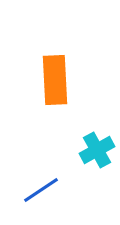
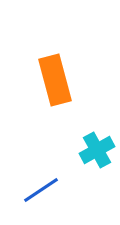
orange rectangle: rotated 12 degrees counterclockwise
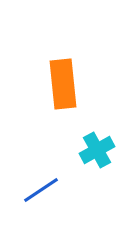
orange rectangle: moved 8 px right, 4 px down; rotated 9 degrees clockwise
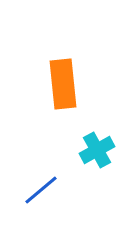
blue line: rotated 6 degrees counterclockwise
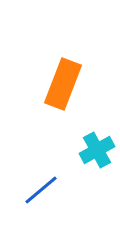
orange rectangle: rotated 27 degrees clockwise
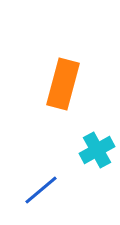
orange rectangle: rotated 6 degrees counterclockwise
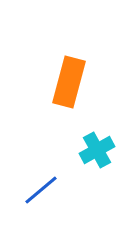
orange rectangle: moved 6 px right, 2 px up
